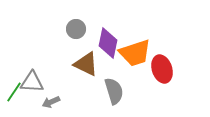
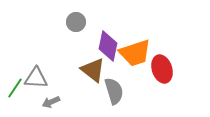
gray circle: moved 7 px up
purple diamond: moved 3 px down
brown triangle: moved 7 px right, 6 px down; rotated 12 degrees clockwise
gray triangle: moved 4 px right, 4 px up
green line: moved 1 px right, 4 px up
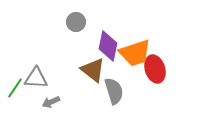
red ellipse: moved 7 px left
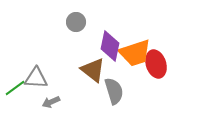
purple diamond: moved 2 px right
red ellipse: moved 1 px right, 5 px up
green line: rotated 20 degrees clockwise
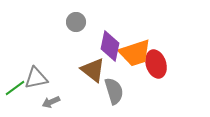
gray triangle: rotated 15 degrees counterclockwise
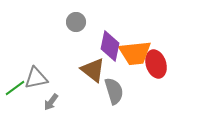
orange trapezoid: rotated 12 degrees clockwise
gray arrow: rotated 30 degrees counterclockwise
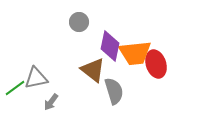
gray circle: moved 3 px right
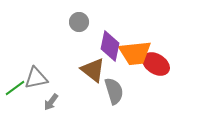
red ellipse: rotated 40 degrees counterclockwise
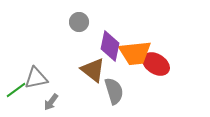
green line: moved 1 px right, 2 px down
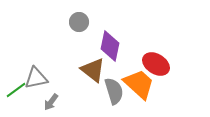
orange trapezoid: moved 4 px right, 31 px down; rotated 132 degrees counterclockwise
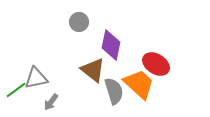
purple diamond: moved 1 px right, 1 px up
